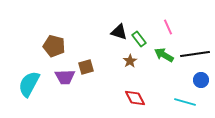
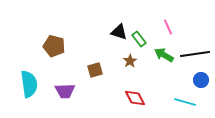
brown square: moved 9 px right, 3 px down
purple trapezoid: moved 14 px down
cyan semicircle: rotated 144 degrees clockwise
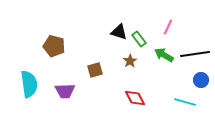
pink line: rotated 49 degrees clockwise
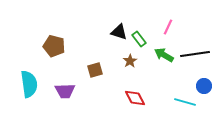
blue circle: moved 3 px right, 6 px down
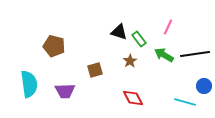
red diamond: moved 2 px left
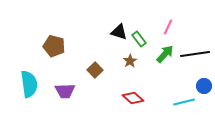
green arrow: moved 1 px right, 1 px up; rotated 102 degrees clockwise
brown square: rotated 28 degrees counterclockwise
red diamond: rotated 20 degrees counterclockwise
cyan line: moved 1 px left; rotated 30 degrees counterclockwise
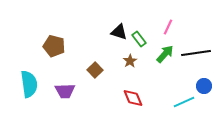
black line: moved 1 px right, 1 px up
red diamond: rotated 25 degrees clockwise
cyan line: rotated 10 degrees counterclockwise
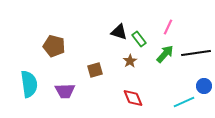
brown square: rotated 28 degrees clockwise
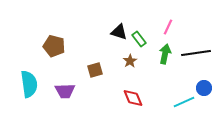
green arrow: rotated 30 degrees counterclockwise
blue circle: moved 2 px down
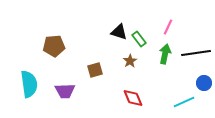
brown pentagon: rotated 20 degrees counterclockwise
blue circle: moved 5 px up
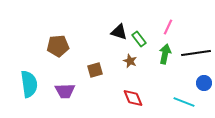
brown pentagon: moved 4 px right
brown star: rotated 16 degrees counterclockwise
cyan line: rotated 45 degrees clockwise
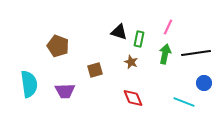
green rectangle: rotated 49 degrees clockwise
brown pentagon: rotated 25 degrees clockwise
brown star: moved 1 px right, 1 px down
